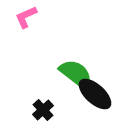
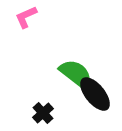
black ellipse: rotated 9 degrees clockwise
black cross: moved 3 px down
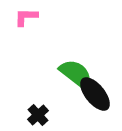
pink L-shape: rotated 25 degrees clockwise
black cross: moved 5 px left, 2 px down
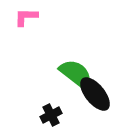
black cross: moved 13 px right; rotated 15 degrees clockwise
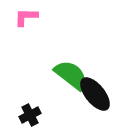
green semicircle: moved 5 px left, 1 px down
black cross: moved 21 px left
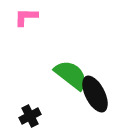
black ellipse: rotated 12 degrees clockwise
black cross: moved 1 px down
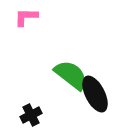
black cross: moved 1 px right, 1 px up
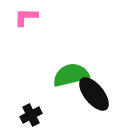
green semicircle: rotated 51 degrees counterclockwise
black ellipse: moved 1 px left; rotated 12 degrees counterclockwise
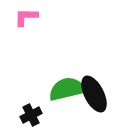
green semicircle: moved 4 px left, 14 px down
black ellipse: rotated 12 degrees clockwise
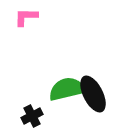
black ellipse: moved 1 px left
black cross: moved 1 px right, 1 px down
